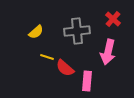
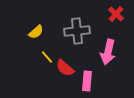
red cross: moved 3 px right, 5 px up
yellow line: rotated 32 degrees clockwise
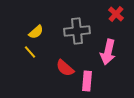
yellow line: moved 17 px left, 5 px up
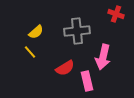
red cross: rotated 21 degrees counterclockwise
pink arrow: moved 5 px left, 5 px down
red semicircle: rotated 72 degrees counterclockwise
pink rectangle: rotated 18 degrees counterclockwise
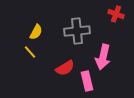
yellow semicircle: rotated 21 degrees counterclockwise
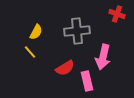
red cross: moved 1 px right
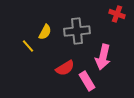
yellow semicircle: moved 9 px right
yellow line: moved 2 px left, 6 px up
pink rectangle: rotated 18 degrees counterclockwise
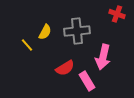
yellow line: moved 1 px left, 1 px up
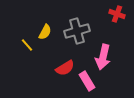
gray cross: rotated 10 degrees counterclockwise
